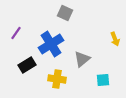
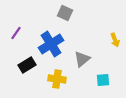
yellow arrow: moved 1 px down
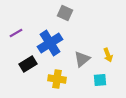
purple line: rotated 24 degrees clockwise
yellow arrow: moved 7 px left, 15 px down
blue cross: moved 1 px left, 1 px up
black rectangle: moved 1 px right, 1 px up
cyan square: moved 3 px left
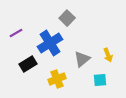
gray square: moved 2 px right, 5 px down; rotated 21 degrees clockwise
yellow cross: rotated 30 degrees counterclockwise
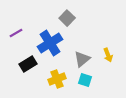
cyan square: moved 15 px left; rotated 24 degrees clockwise
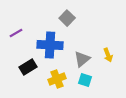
blue cross: moved 2 px down; rotated 35 degrees clockwise
black rectangle: moved 3 px down
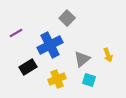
blue cross: rotated 30 degrees counterclockwise
cyan square: moved 4 px right
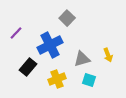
purple line: rotated 16 degrees counterclockwise
gray triangle: rotated 24 degrees clockwise
black rectangle: rotated 18 degrees counterclockwise
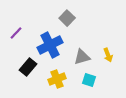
gray triangle: moved 2 px up
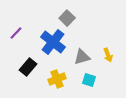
blue cross: moved 3 px right, 3 px up; rotated 25 degrees counterclockwise
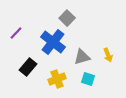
cyan square: moved 1 px left, 1 px up
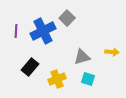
purple line: moved 2 px up; rotated 40 degrees counterclockwise
blue cross: moved 10 px left, 11 px up; rotated 25 degrees clockwise
yellow arrow: moved 4 px right, 3 px up; rotated 64 degrees counterclockwise
black rectangle: moved 2 px right
